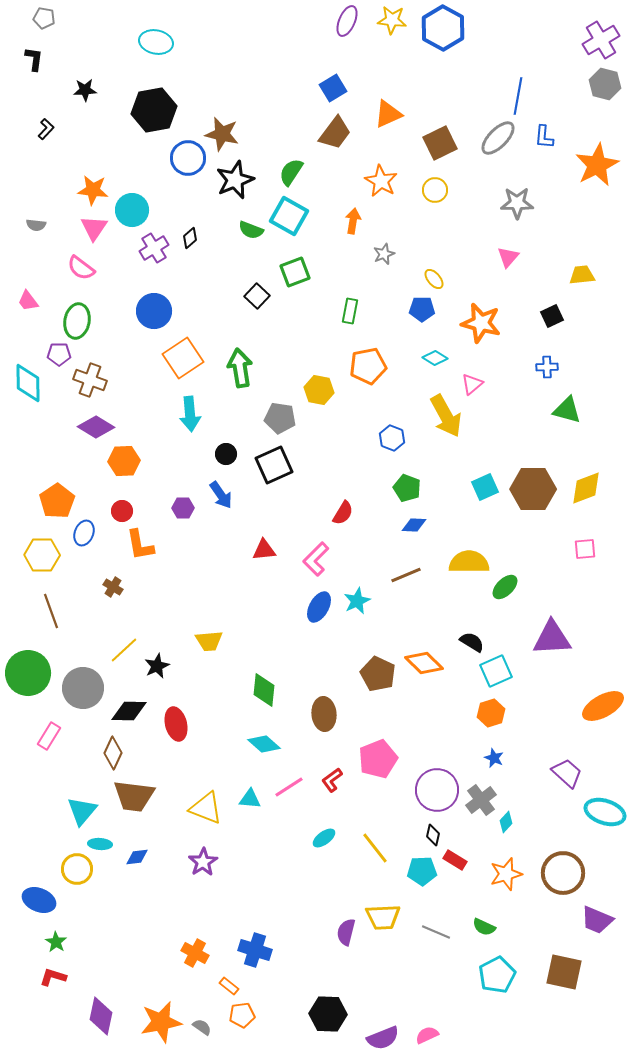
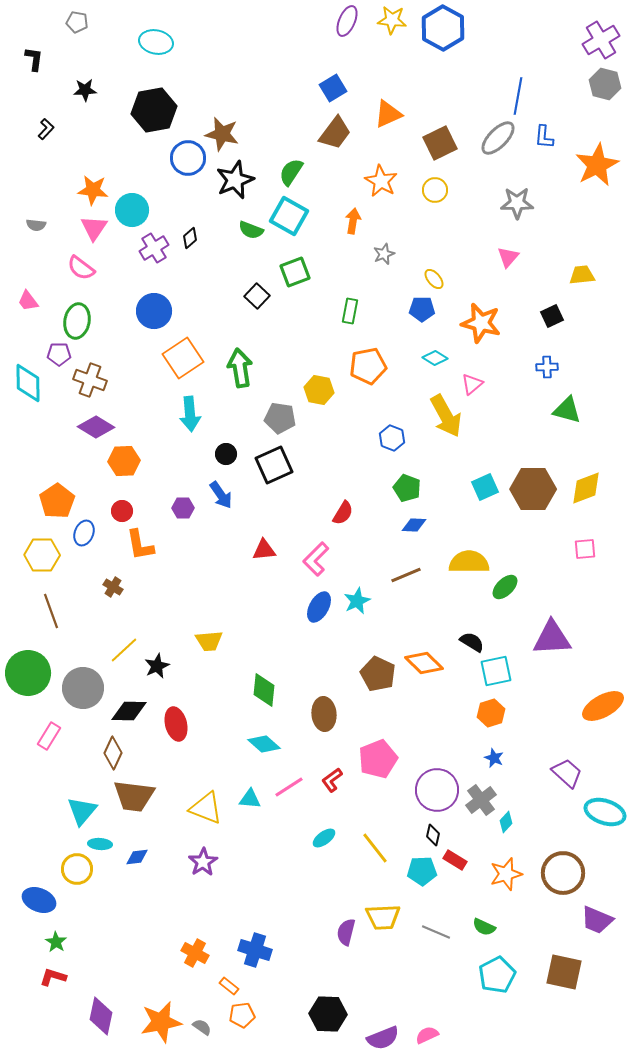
gray pentagon at (44, 18): moved 33 px right, 4 px down
cyan square at (496, 671): rotated 12 degrees clockwise
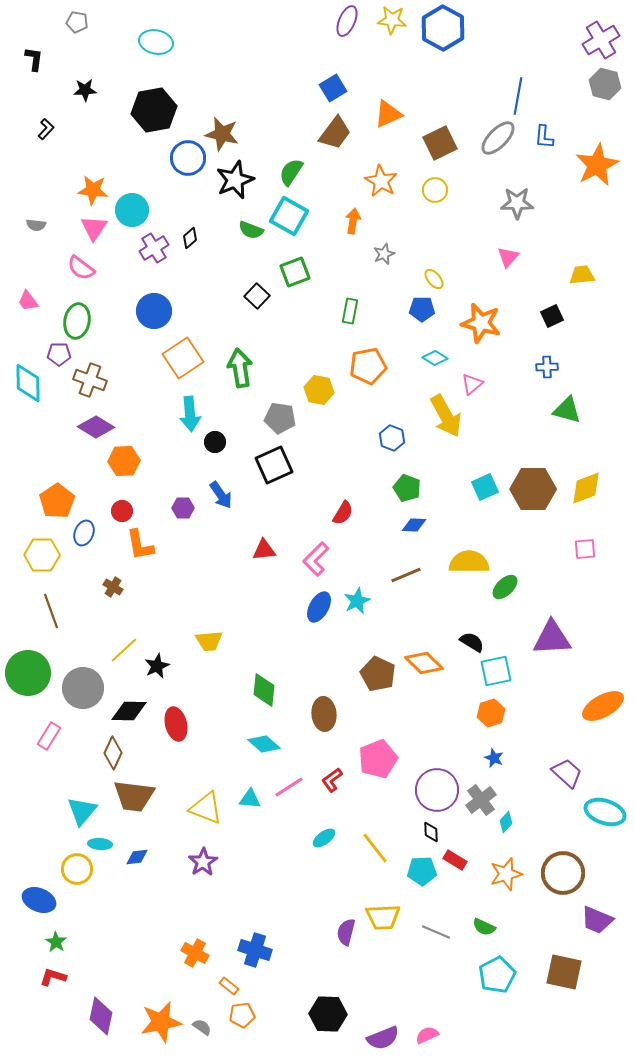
black circle at (226, 454): moved 11 px left, 12 px up
black diamond at (433, 835): moved 2 px left, 3 px up; rotated 15 degrees counterclockwise
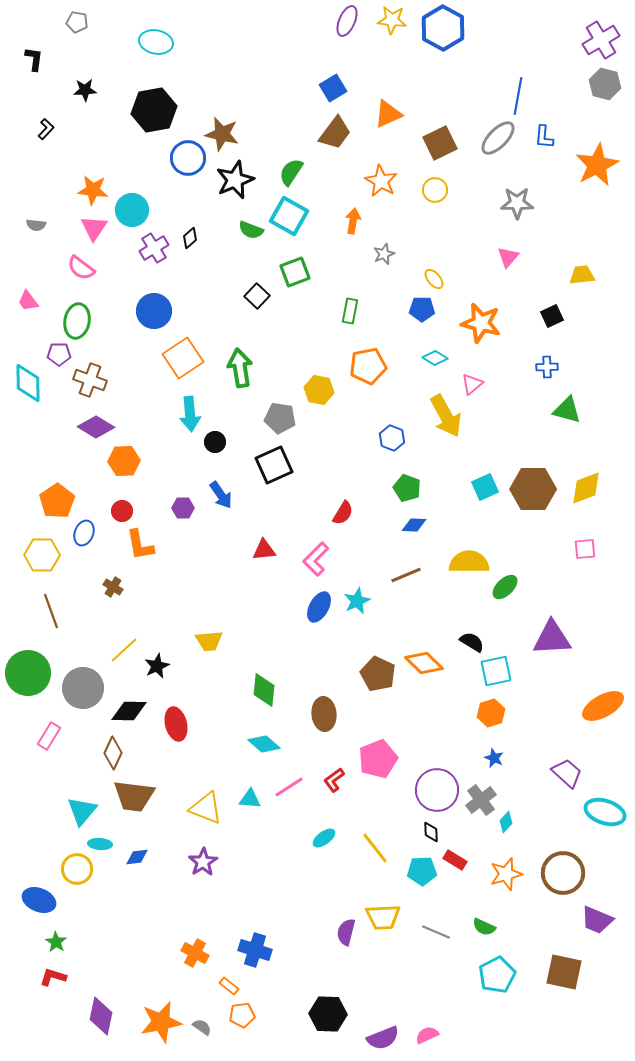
red L-shape at (332, 780): moved 2 px right
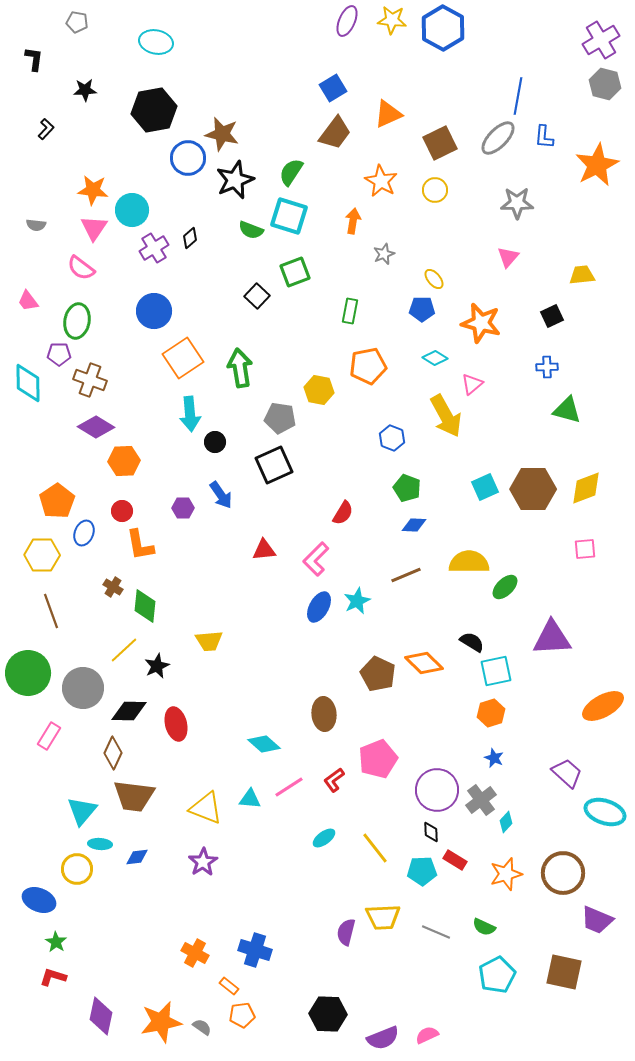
cyan square at (289, 216): rotated 12 degrees counterclockwise
green diamond at (264, 690): moved 119 px left, 84 px up
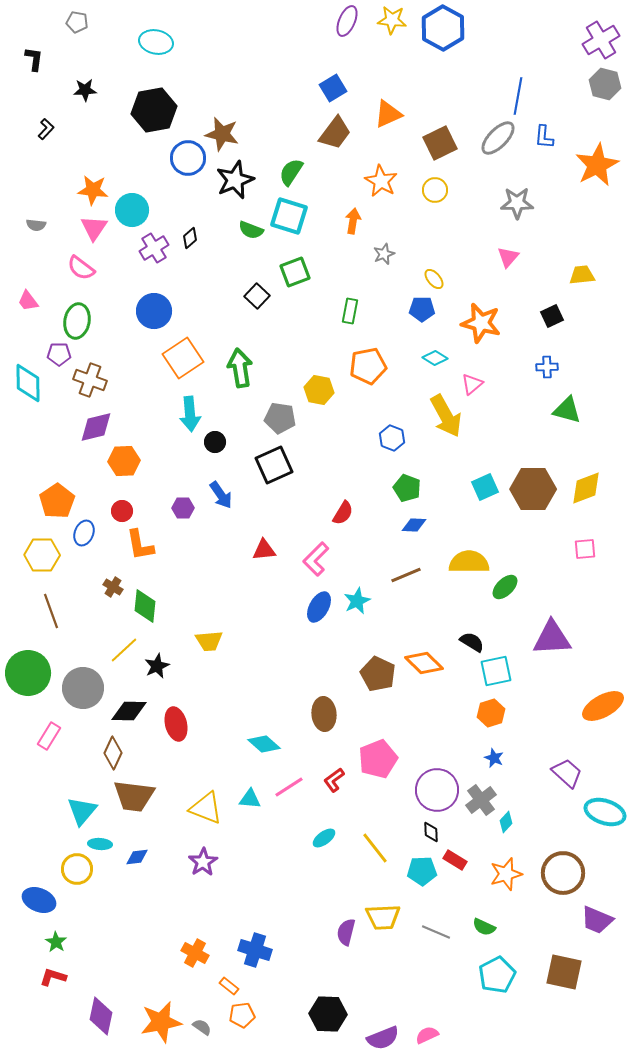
purple diamond at (96, 427): rotated 45 degrees counterclockwise
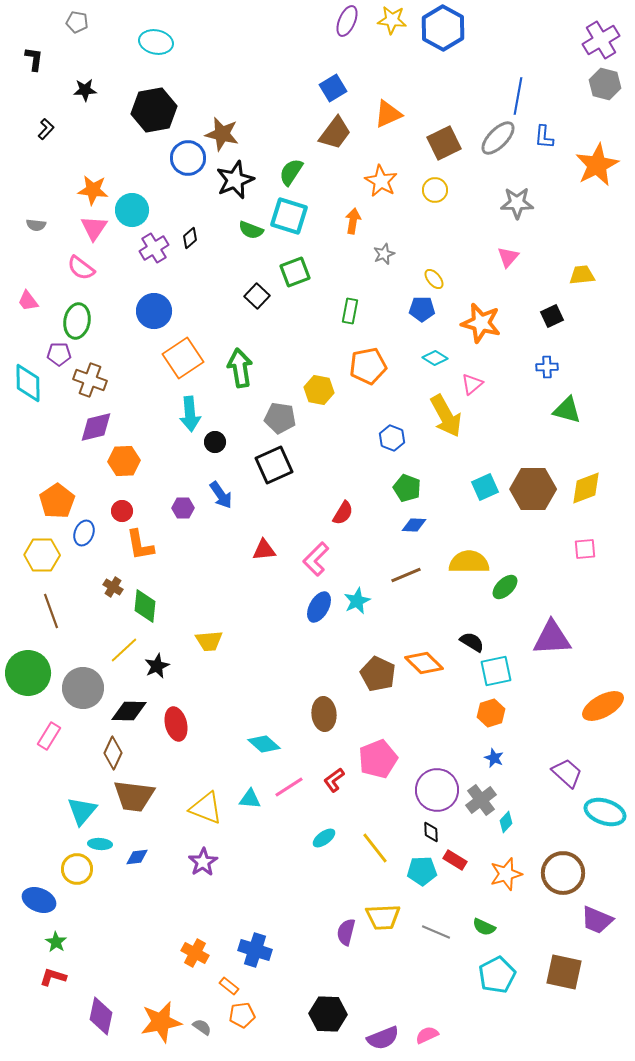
brown square at (440, 143): moved 4 px right
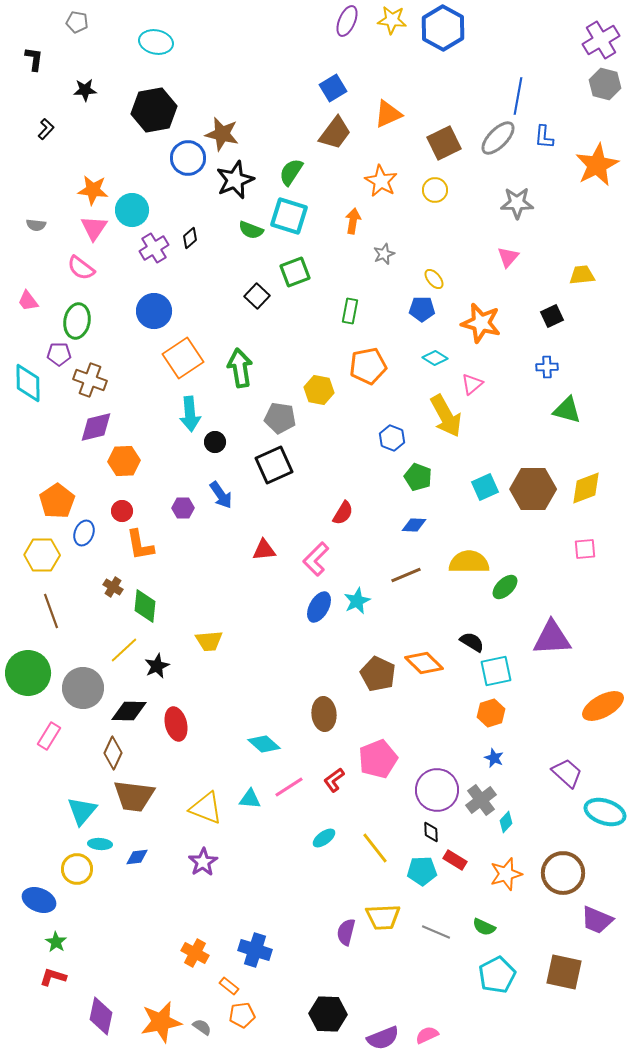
green pentagon at (407, 488): moved 11 px right, 11 px up
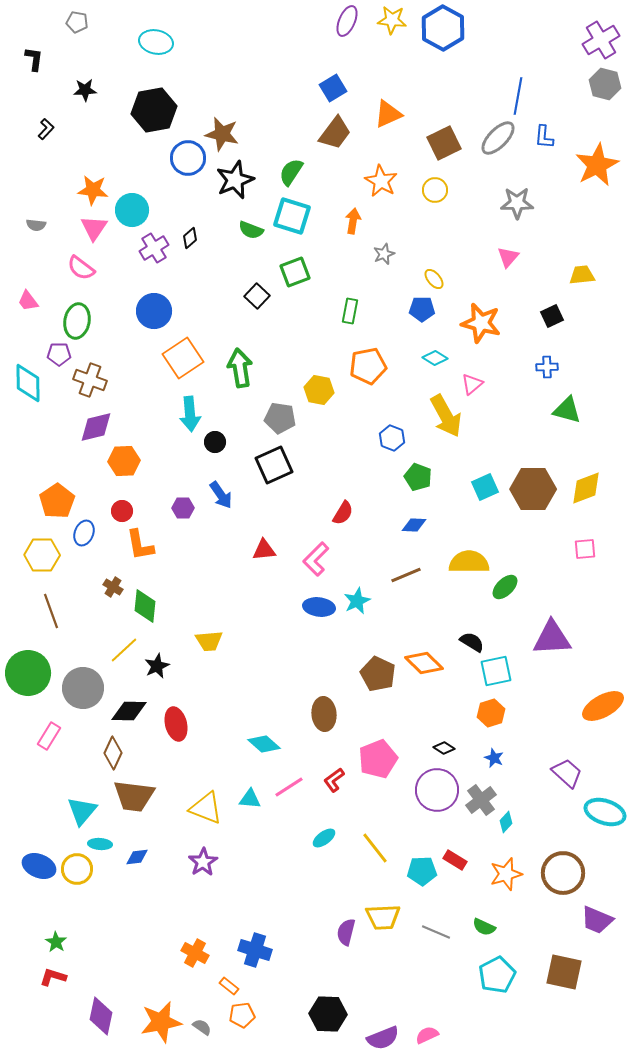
cyan square at (289, 216): moved 3 px right
blue ellipse at (319, 607): rotated 68 degrees clockwise
black diamond at (431, 832): moved 13 px right, 84 px up; rotated 55 degrees counterclockwise
blue ellipse at (39, 900): moved 34 px up
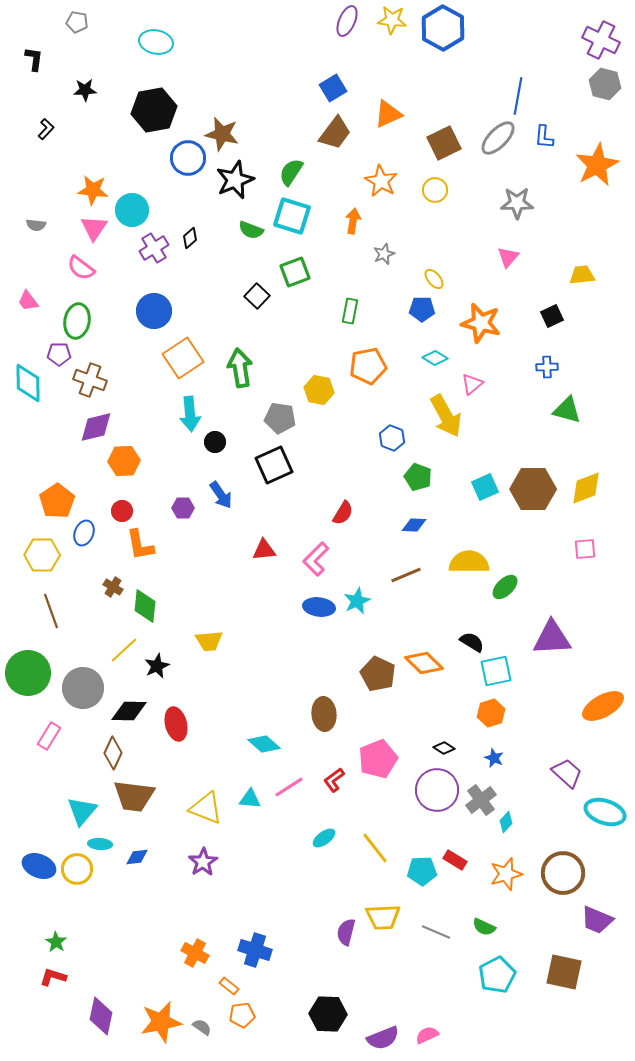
purple cross at (601, 40): rotated 33 degrees counterclockwise
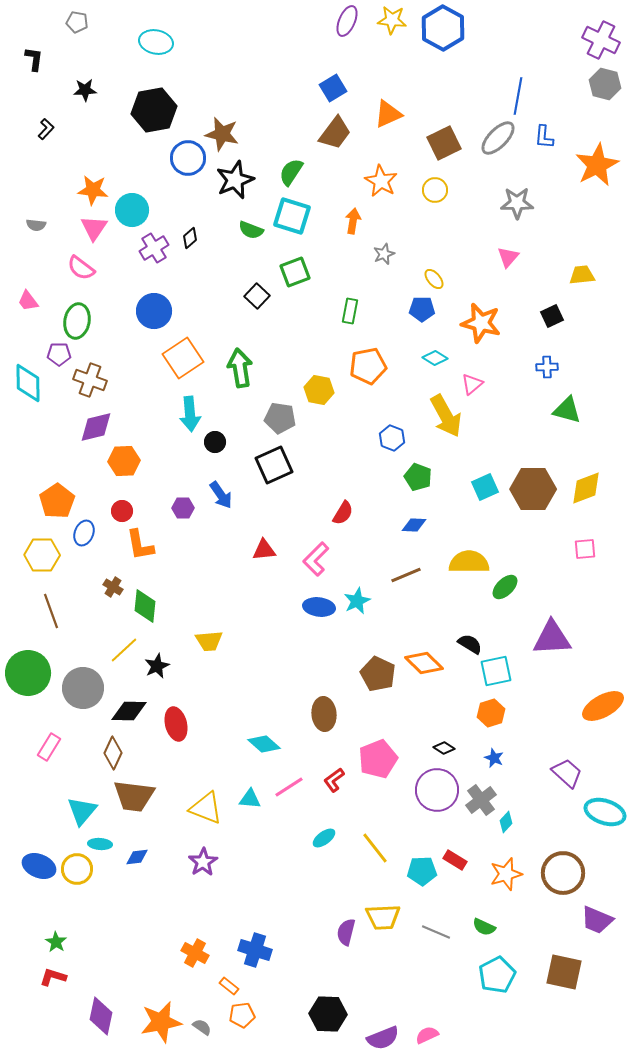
black semicircle at (472, 642): moved 2 px left, 2 px down
pink rectangle at (49, 736): moved 11 px down
